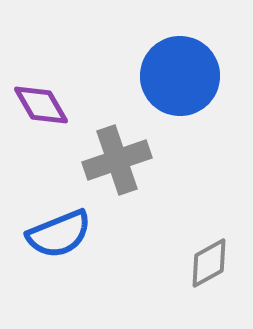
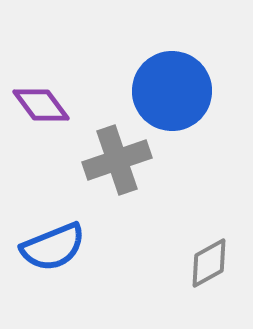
blue circle: moved 8 px left, 15 px down
purple diamond: rotated 6 degrees counterclockwise
blue semicircle: moved 6 px left, 13 px down
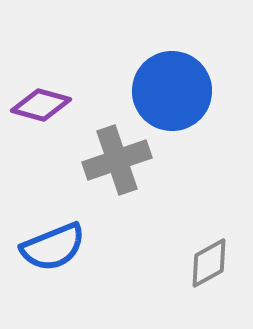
purple diamond: rotated 38 degrees counterclockwise
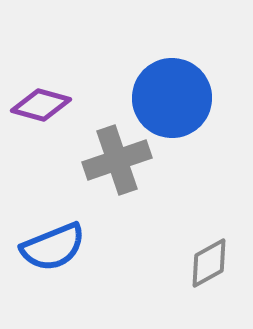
blue circle: moved 7 px down
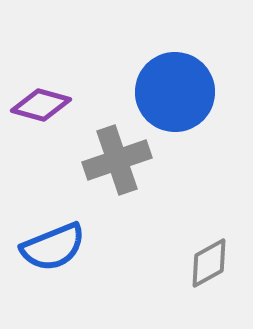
blue circle: moved 3 px right, 6 px up
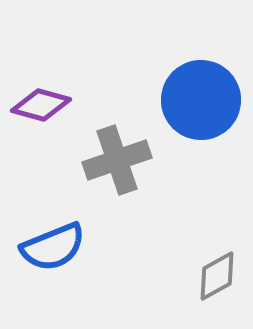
blue circle: moved 26 px right, 8 px down
gray diamond: moved 8 px right, 13 px down
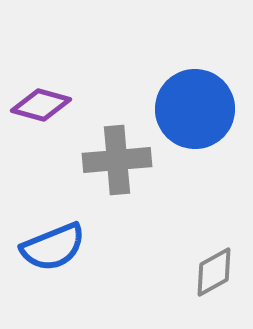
blue circle: moved 6 px left, 9 px down
gray cross: rotated 14 degrees clockwise
gray diamond: moved 3 px left, 4 px up
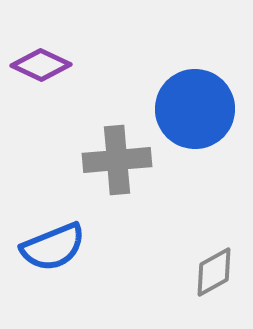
purple diamond: moved 40 px up; rotated 10 degrees clockwise
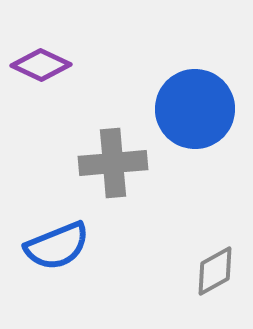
gray cross: moved 4 px left, 3 px down
blue semicircle: moved 4 px right, 1 px up
gray diamond: moved 1 px right, 1 px up
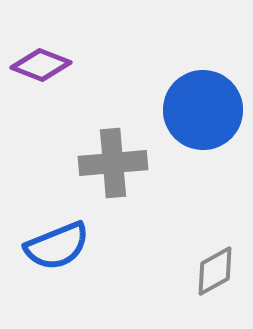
purple diamond: rotated 4 degrees counterclockwise
blue circle: moved 8 px right, 1 px down
